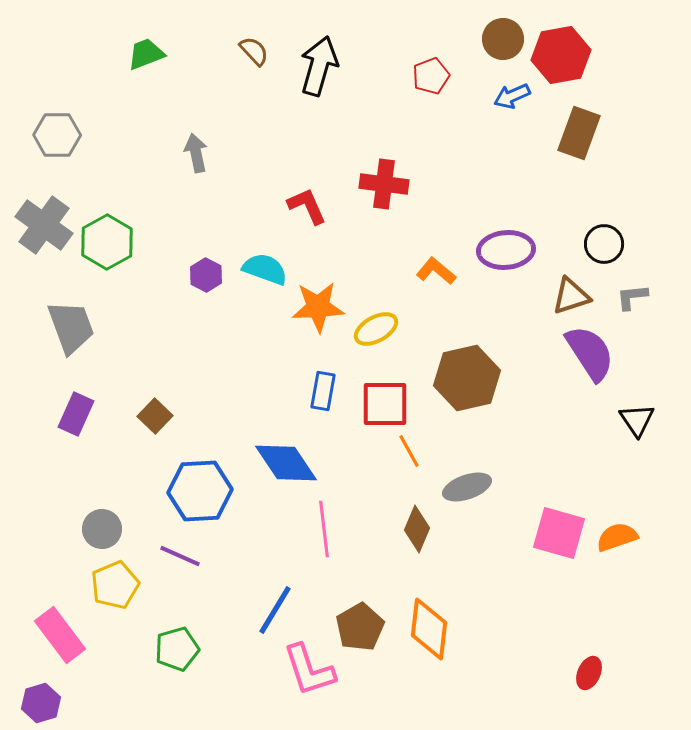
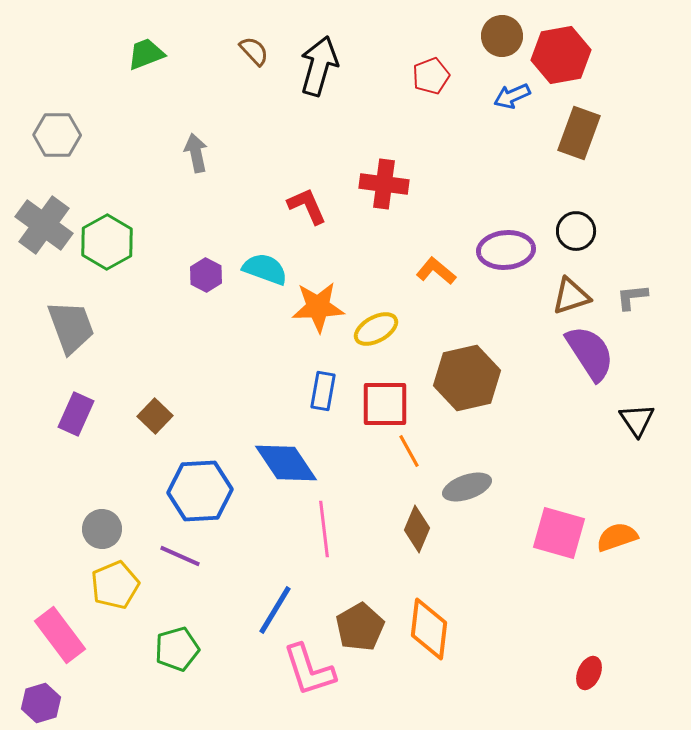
brown circle at (503, 39): moved 1 px left, 3 px up
black circle at (604, 244): moved 28 px left, 13 px up
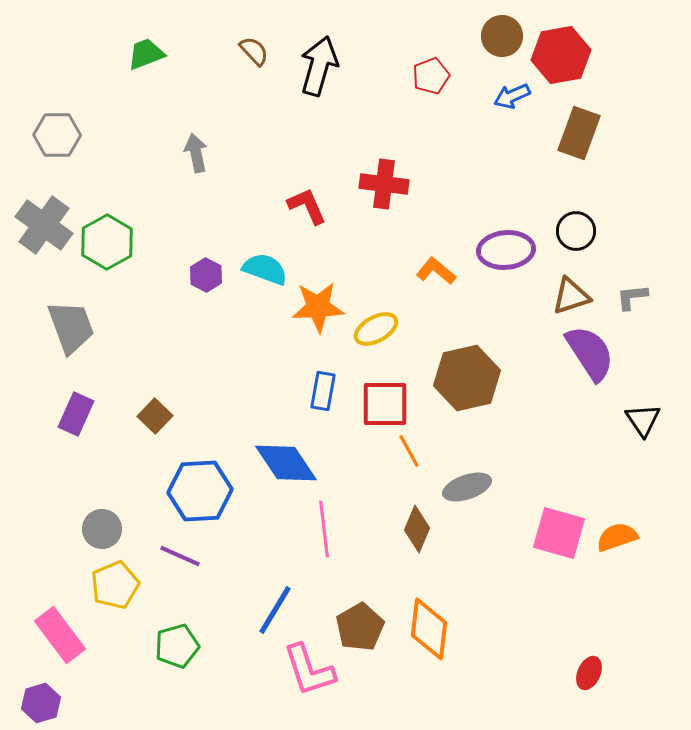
black triangle at (637, 420): moved 6 px right
green pentagon at (177, 649): moved 3 px up
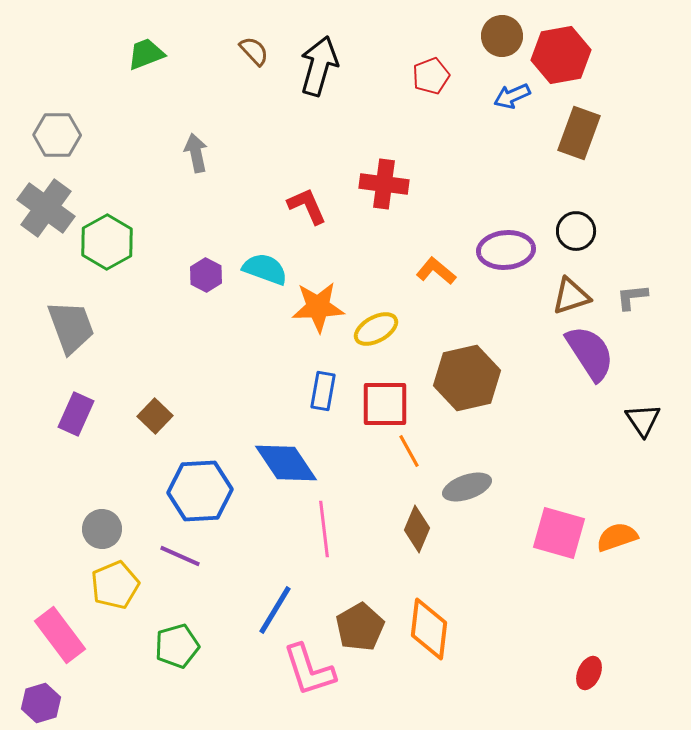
gray cross at (44, 225): moved 2 px right, 17 px up
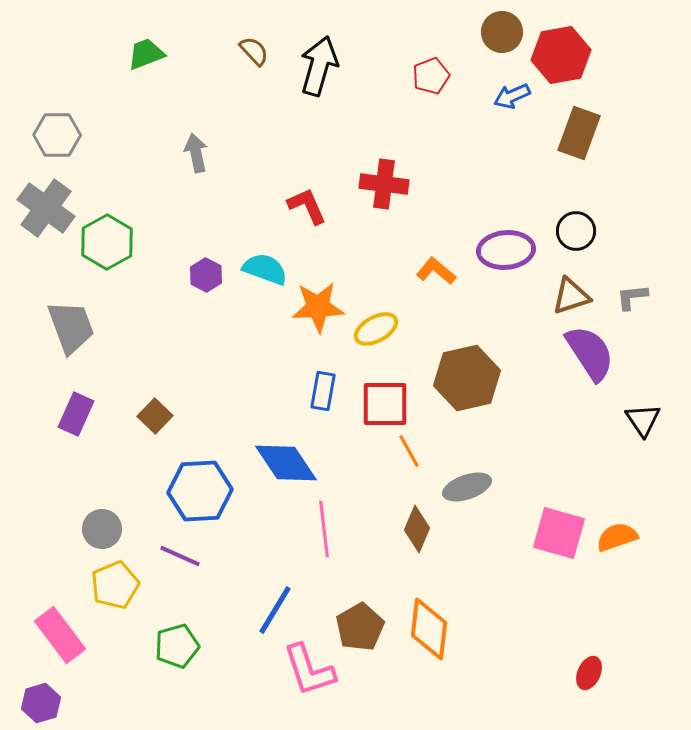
brown circle at (502, 36): moved 4 px up
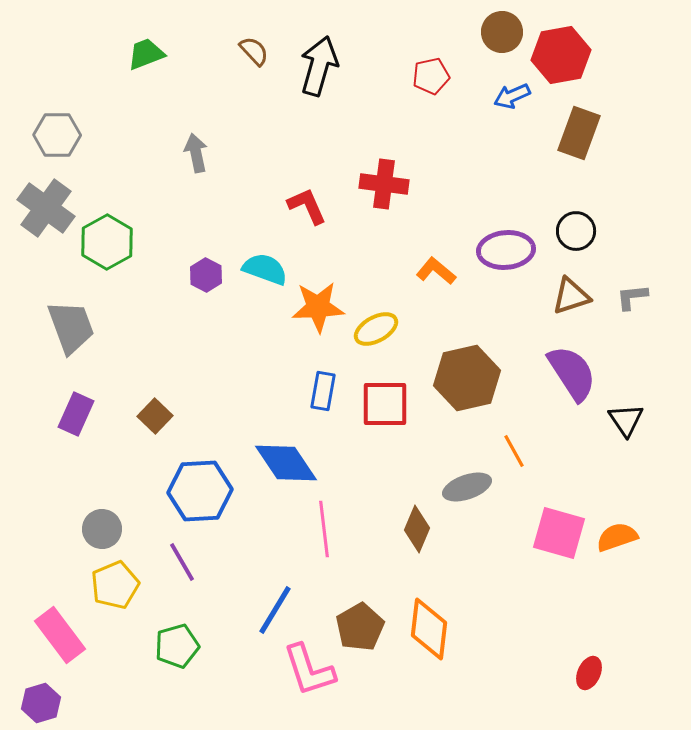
red pentagon at (431, 76): rotated 9 degrees clockwise
purple semicircle at (590, 353): moved 18 px left, 20 px down
black triangle at (643, 420): moved 17 px left
orange line at (409, 451): moved 105 px right
purple line at (180, 556): moved 2 px right, 6 px down; rotated 36 degrees clockwise
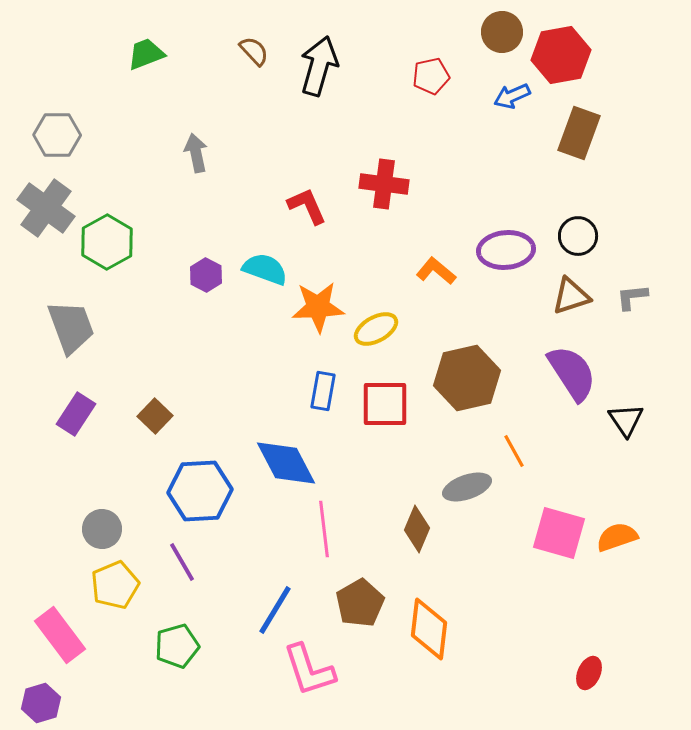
black circle at (576, 231): moved 2 px right, 5 px down
purple rectangle at (76, 414): rotated 9 degrees clockwise
blue diamond at (286, 463): rotated 6 degrees clockwise
brown pentagon at (360, 627): moved 24 px up
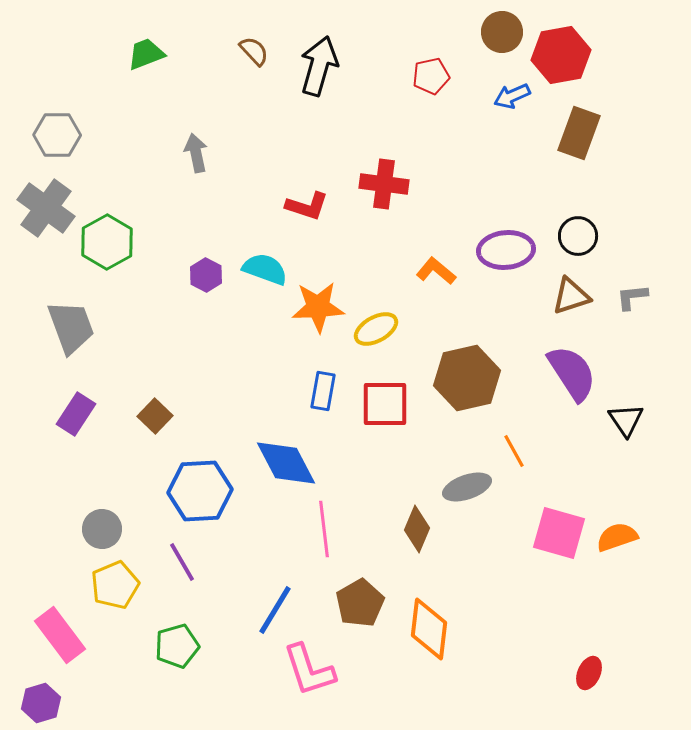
red L-shape at (307, 206): rotated 132 degrees clockwise
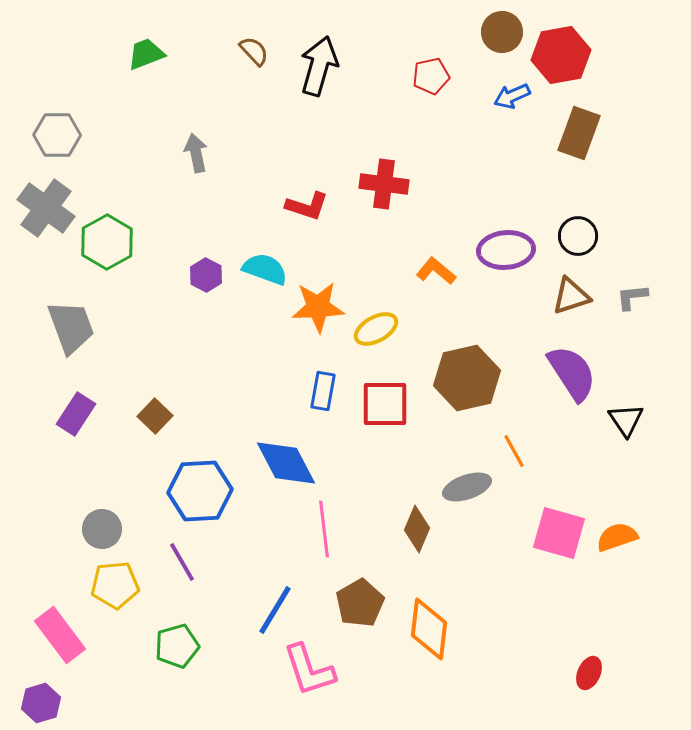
yellow pentagon at (115, 585): rotated 18 degrees clockwise
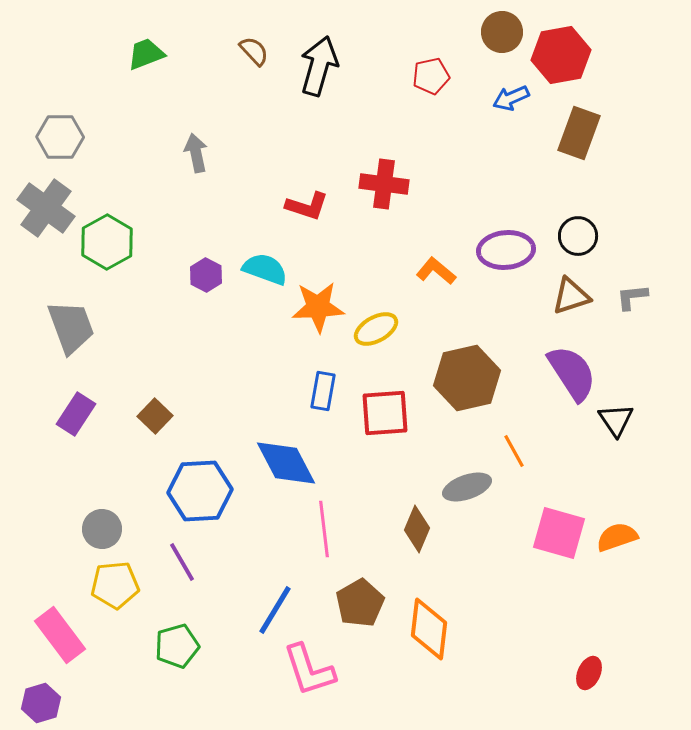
blue arrow at (512, 96): moved 1 px left, 2 px down
gray hexagon at (57, 135): moved 3 px right, 2 px down
red square at (385, 404): moved 9 px down; rotated 4 degrees counterclockwise
black triangle at (626, 420): moved 10 px left
